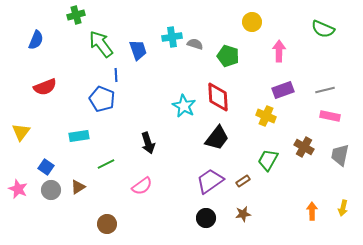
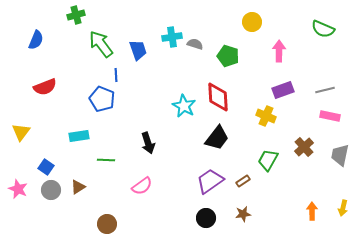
brown cross: rotated 18 degrees clockwise
green line: moved 4 px up; rotated 30 degrees clockwise
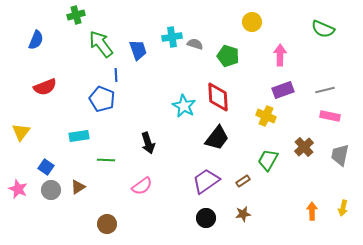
pink arrow: moved 1 px right, 4 px down
purple trapezoid: moved 4 px left
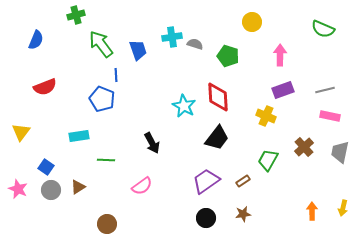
black arrow: moved 4 px right; rotated 10 degrees counterclockwise
gray trapezoid: moved 3 px up
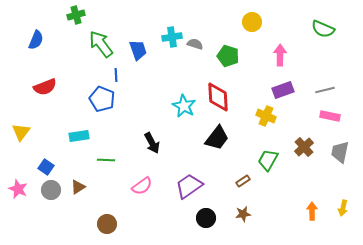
purple trapezoid: moved 17 px left, 5 px down
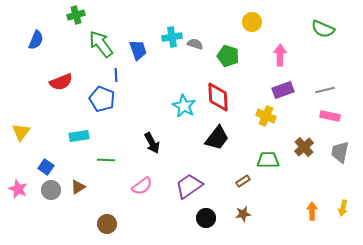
red semicircle: moved 16 px right, 5 px up
green trapezoid: rotated 60 degrees clockwise
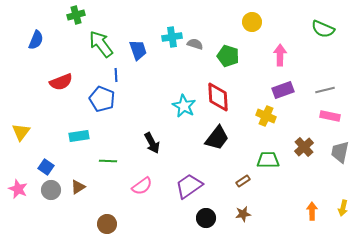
green line: moved 2 px right, 1 px down
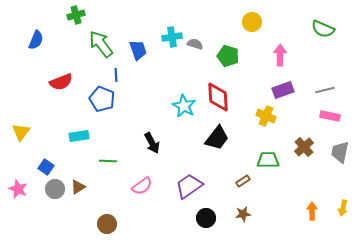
gray circle: moved 4 px right, 1 px up
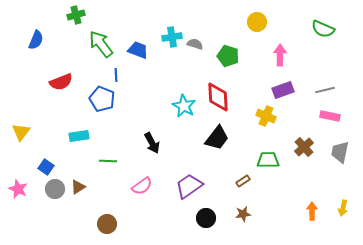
yellow circle: moved 5 px right
blue trapezoid: rotated 50 degrees counterclockwise
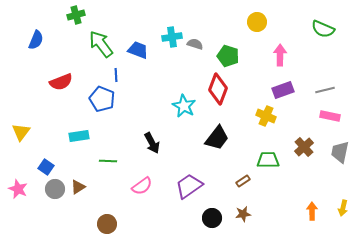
red diamond: moved 8 px up; rotated 24 degrees clockwise
black circle: moved 6 px right
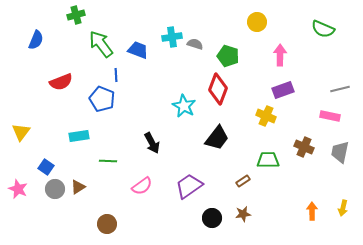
gray line: moved 15 px right, 1 px up
brown cross: rotated 24 degrees counterclockwise
